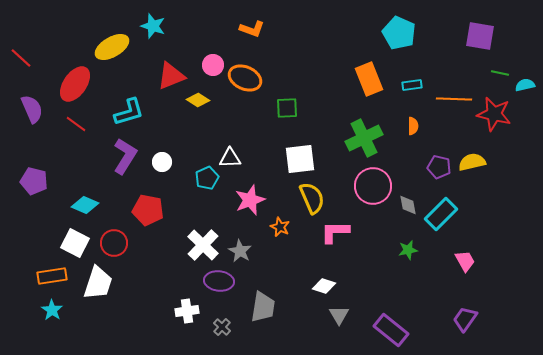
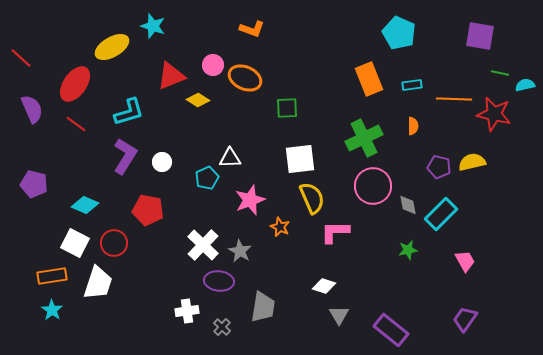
purple pentagon at (34, 181): moved 3 px down
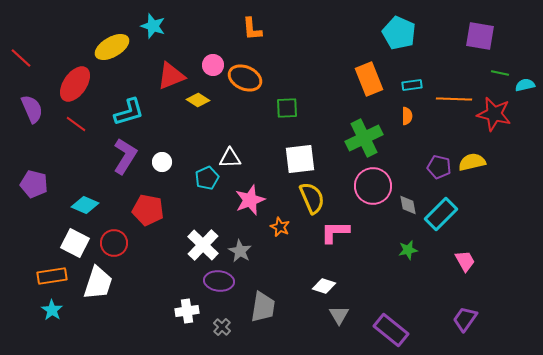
orange L-shape at (252, 29): rotated 65 degrees clockwise
orange semicircle at (413, 126): moved 6 px left, 10 px up
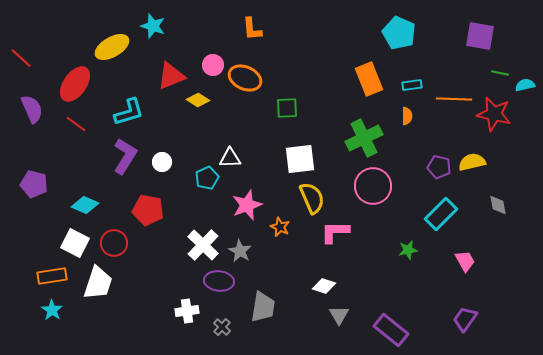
pink star at (250, 200): moved 3 px left, 5 px down
gray diamond at (408, 205): moved 90 px right
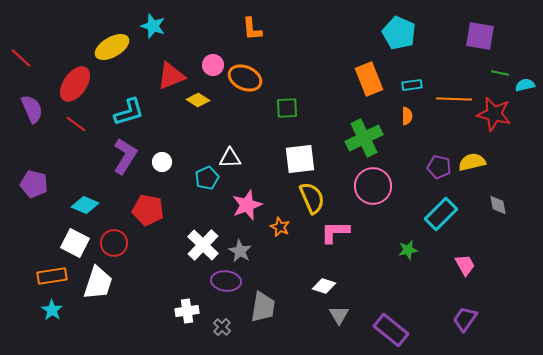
pink trapezoid at (465, 261): moved 4 px down
purple ellipse at (219, 281): moved 7 px right
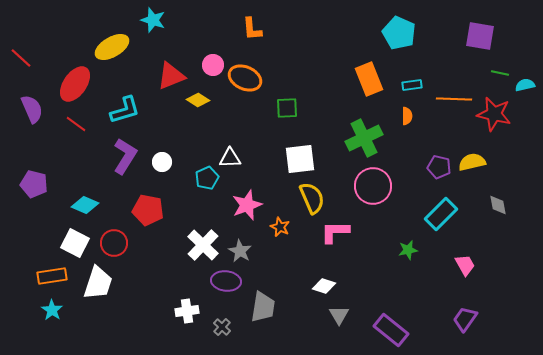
cyan star at (153, 26): moved 6 px up
cyan L-shape at (129, 112): moved 4 px left, 2 px up
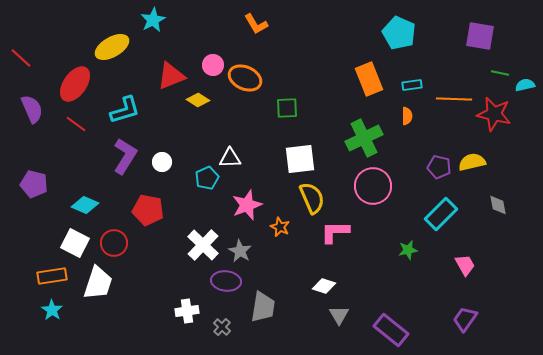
cyan star at (153, 20): rotated 25 degrees clockwise
orange L-shape at (252, 29): moved 4 px right, 5 px up; rotated 25 degrees counterclockwise
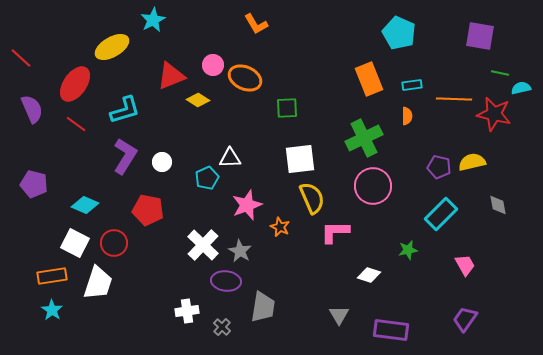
cyan semicircle at (525, 85): moved 4 px left, 3 px down
white diamond at (324, 286): moved 45 px right, 11 px up
purple rectangle at (391, 330): rotated 32 degrees counterclockwise
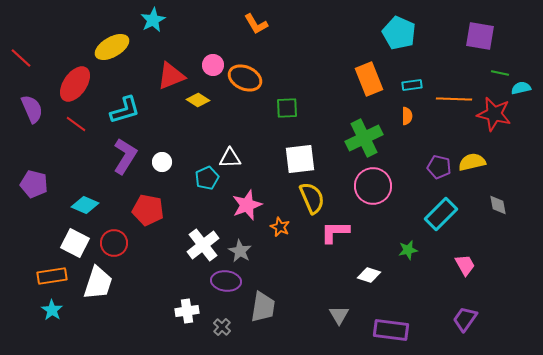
white cross at (203, 245): rotated 8 degrees clockwise
